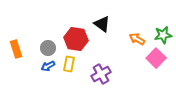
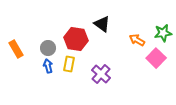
green star: moved 2 px up
orange arrow: moved 1 px down
orange rectangle: rotated 12 degrees counterclockwise
blue arrow: rotated 104 degrees clockwise
purple cross: rotated 18 degrees counterclockwise
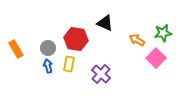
black triangle: moved 3 px right, 1 px up; rotated 12 degrees counterclockwise
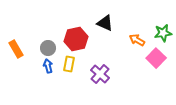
red hexagon: rotated 20 degrees counterclockwise
purple cross: moved 1 px left
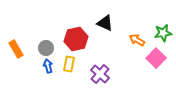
gray circle: moved 2 px left
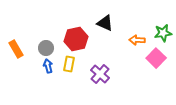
orange arrow: rotated 28 degrees counterclockwise
